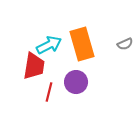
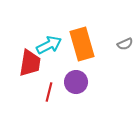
red trapezoid: moved 4 px left, 3 px up
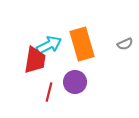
red trapezoid: moved 5 px right, 3 px up
purple circle: moved 1 px left
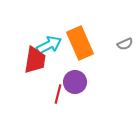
orange rectangle: moved 2 px left, 1 px up; rotated 8 degrees counterclockwise
red line: moved 9 px right, 2 px down
